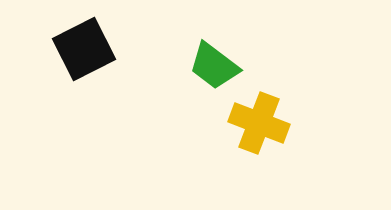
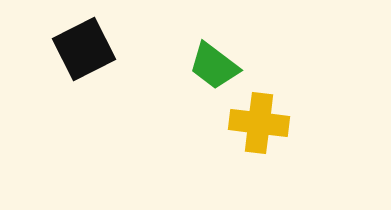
yellow cross: rotated 14 degrees counterclockwise
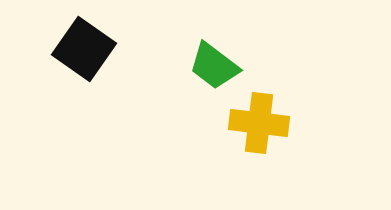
black square: rotated 28 degrees counterclockwise
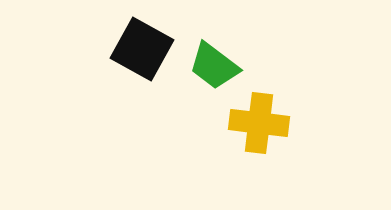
black square: moved 58 px right; rotated 6 degrees counterclockwise
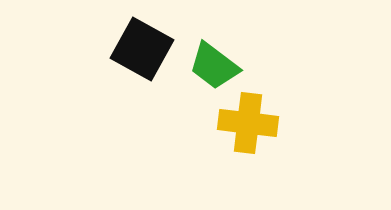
yellow cross: moved 11 px left
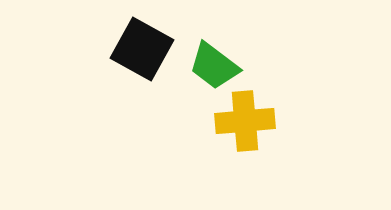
yellow cross: moved 3 px left, 2 px up; rotated 12 degrees counterclockwise
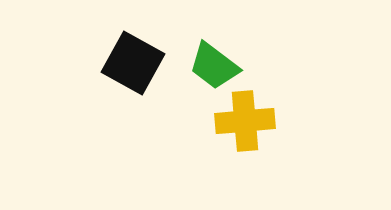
black square: moved 9 px left, 14 px down
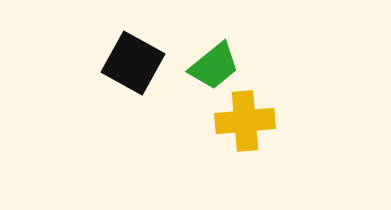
green trapezoid: rotated 76 degrees counterclockwise
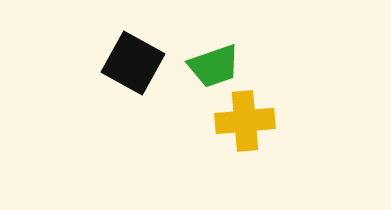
green trapezoid: rotated 20 degrees clockwise
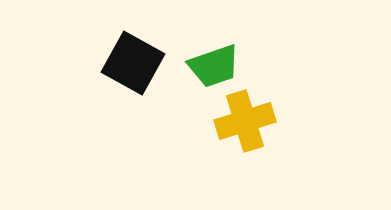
yellow cross: rotated 12 degrees counterclockwise
